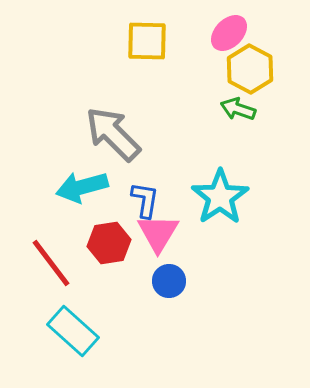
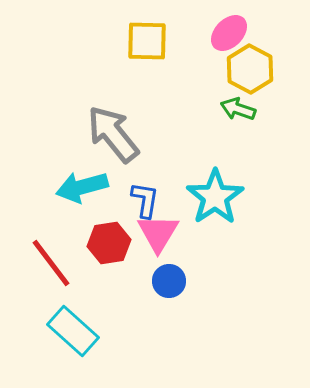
gray arrow: rotated 6 degrees clockwise
cyan star: moved 5 px left
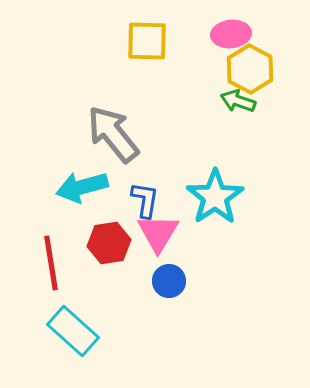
pink ellipse: moved 2 px right, 1 px down; rotated 39 degrees clockwise
green arrow: moved 8 px up
red line: rotated 28 degrees clockwise
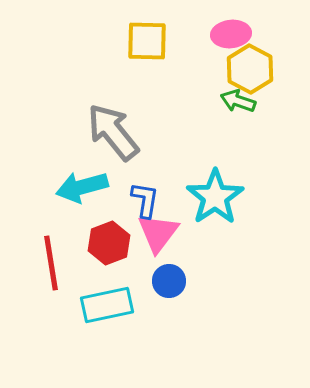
gray arrow: moved 2 px up
pink triangle: rotated 6 degrees clockwise
red hexagon: rotated 12 degrees counterclockwise
cyan rectangle: moved 34 px right, 26 px up; rotated 54 degrees counterclockwise
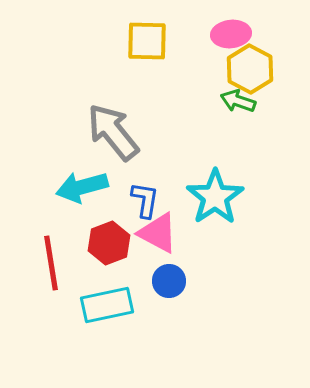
pink triangle: rotated 39 degrees counterclockwise
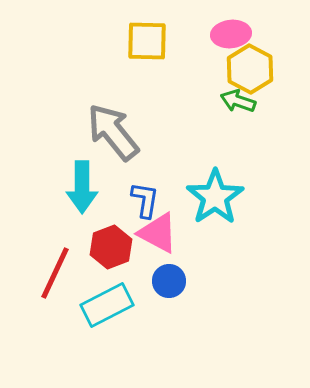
cyan arrow: rotated 75 degrees counterclockwise
red hexagon: moved 2 px right, 4 px down
red line: moved 4 px right, 10 px down; rotated 34 degrees clockwise
cyan rectangle: rotated 15 degrees counterclockwise
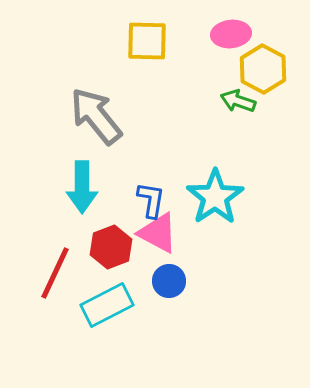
yellow hexagon: moved 13 px right
gray arrow: moved 17 px left, 16 px up
blue L-shape: moved 6 px right
